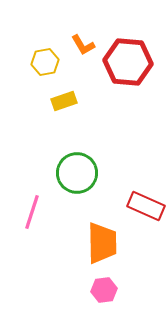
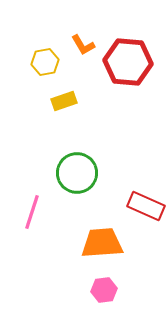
orange trapezoid: rotated 93 degrees counterclockwise
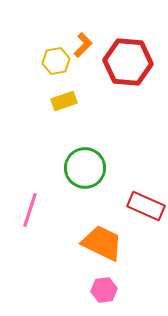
orange L-shape: rotated 105 degrees counterclockwise
yellow hexagon: moved 11 px right, 1 px up
green circle: moved 8 px right, 5 px up
pink line: moved 2 px left, 2 px up
orange trapezoid: rotated 30 degrees clockwise
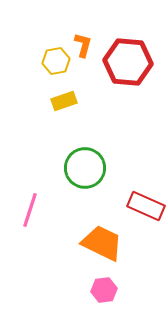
orange L-shape: rotated 30 degrees counterclockwise
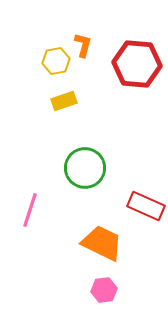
red hexagon: moved 9 px right, 2 px down
